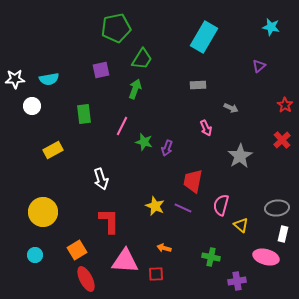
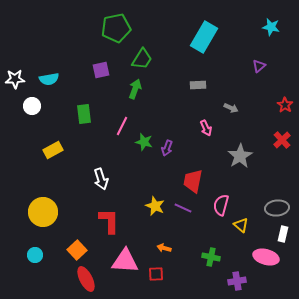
orange square: rotated 12 degrees counterclockwise
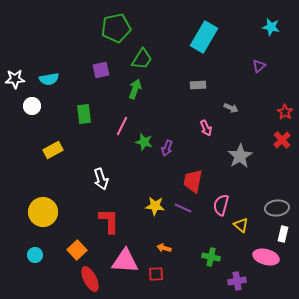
red star: moved 7 px down
yellow star: rotated 18 degrees counterclockwise
red ellipse: moved 4 px right
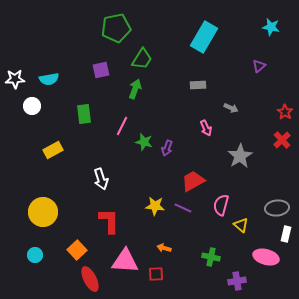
red trapezoid: rotated 50 degrees clockwise
white rectangle: moved 3 px right
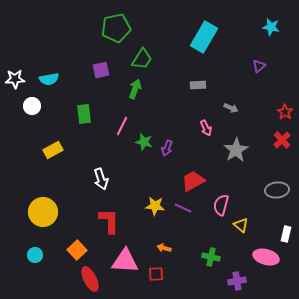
gray star: moved 4 px left, 6 px up
gray ellipse: moved 18 px up
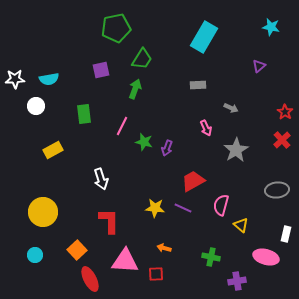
white circle: moved 4 px right
yellow star: moved 2 px down
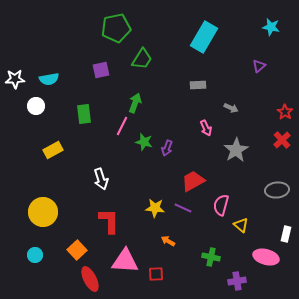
green arrow: moved 14 px down
orange arrow: moved 4 px right, 7 px up; rotated 16 degrees clockwise
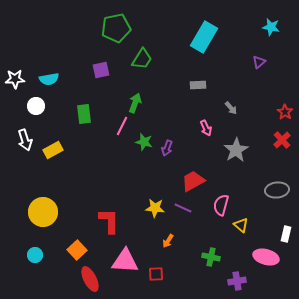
purple triangle: moved 4 px up
gray arrow: rotated 24 degrees clockwise
white arrow: moved 76 px left, 39 px up
orange arrow: rotated 88 degrees counterclockwise
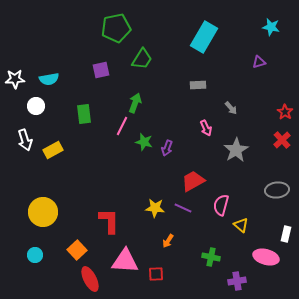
purple triangle: rotated 24 degrees clockwise
